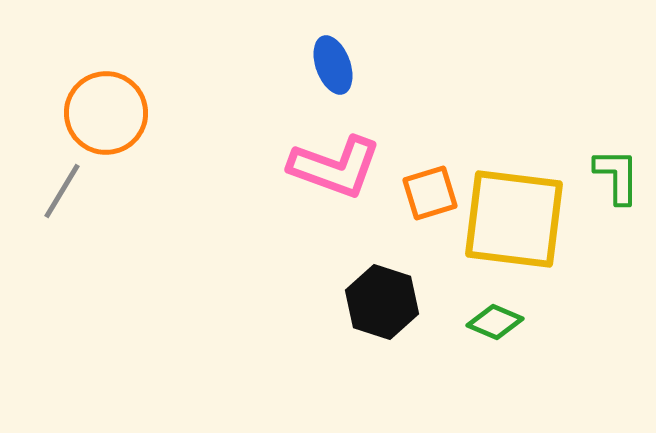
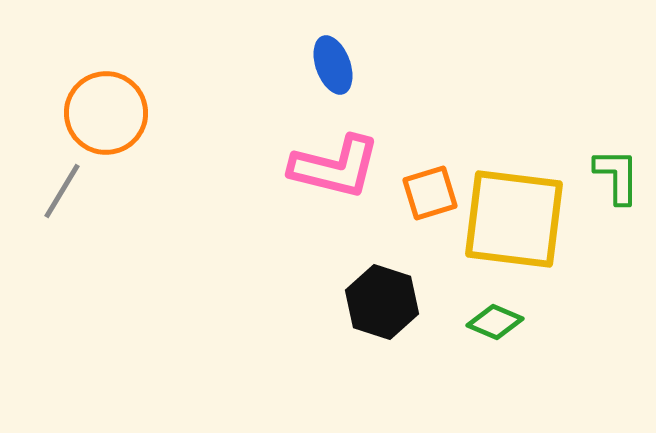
pink L-shape: rotated 6 degrees counterclockwise
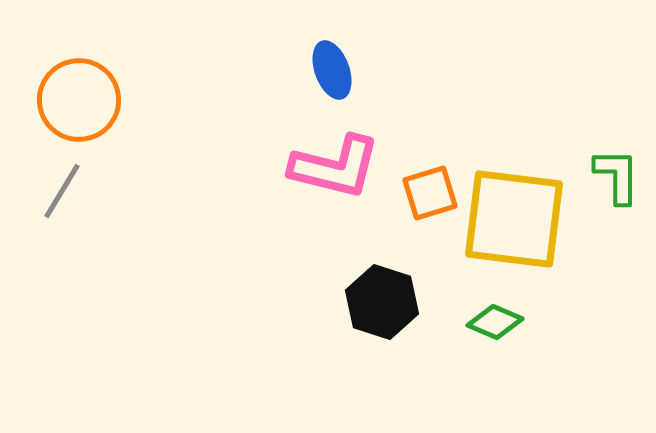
blue ellipse: moved 1 px left, 5 px down
orange circle: moved 27 px left, 13 px up
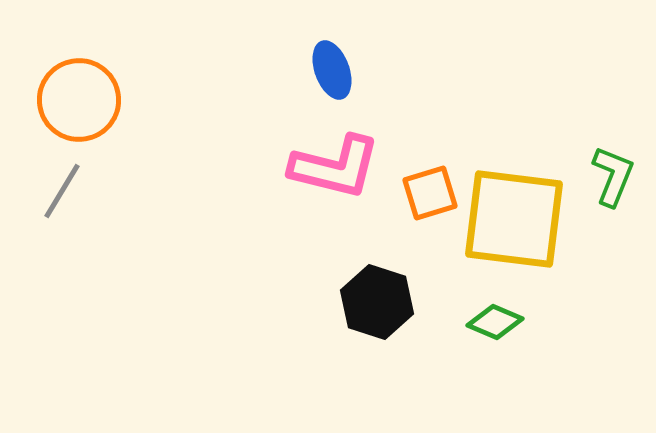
green L-shape: moved 4 px left; rotated 22 degrees clockwise
black hexagon: moved 5 px left
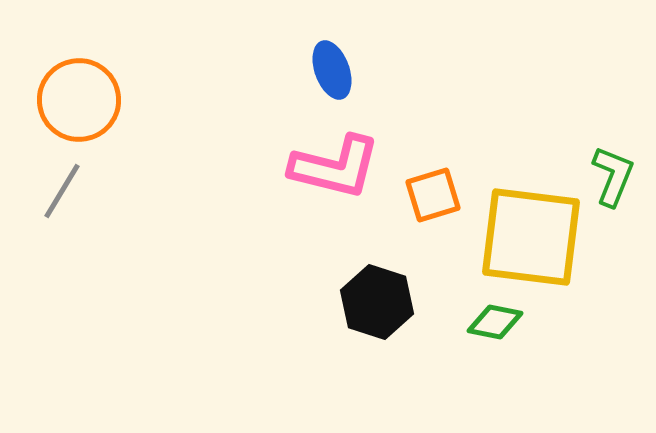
orange square: moved 3 px right, 2 px down
yellow square: moved 17 px right, 18 px down
green diamond: rotated 12 degrees counterclockwise
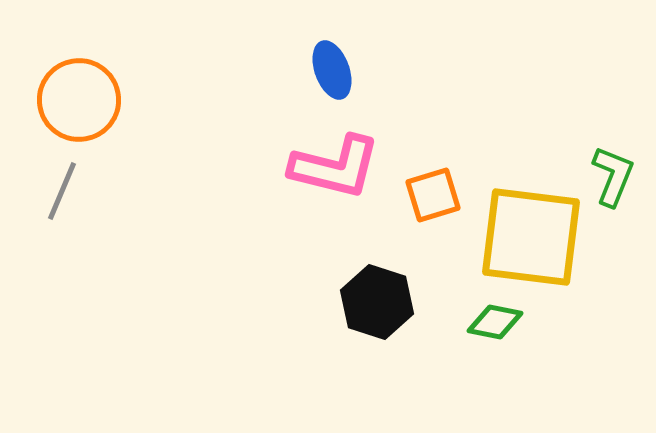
gray line: rotated 8 degrees counterclockwise
